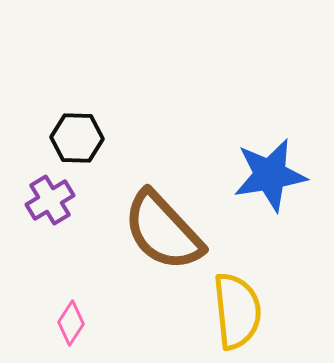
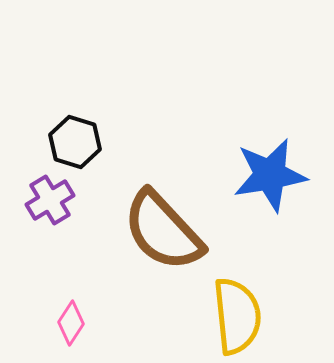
black hexagon: moved 2 px left, 4 px down; rotated 15 degrees clockwise
yellow semicircle: moved 5 px down
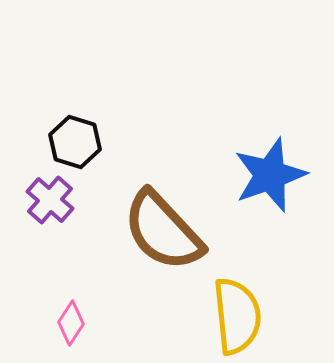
blue star: rotated 10 degrees counterclockwise
purple cross: rotated 18 degrees counterclockwise
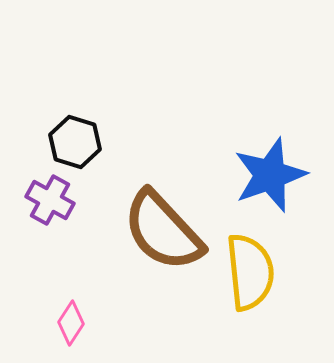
purple cross: rotated 12 degrees counterclockwise
yellow semicircle: moved 13 px right, 44 px up
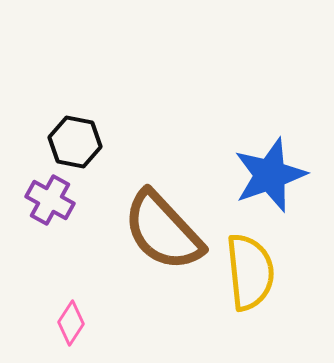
black hexagon: rotated 6 degrees counterclockwise
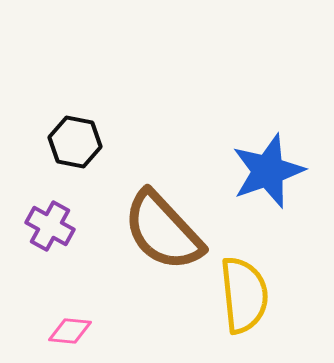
blue star: moved 2 px left, 4 px up
purple cross: moved 26 px down
yellow semicircle: moved 6 px left, 23 px down
pink diamond: moved 1 px left, 8 px down; rotated 63 degrees clockwise
